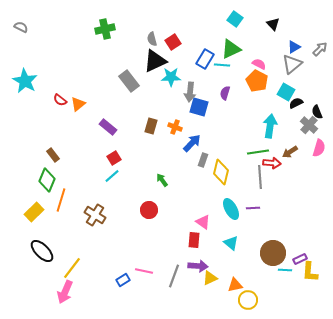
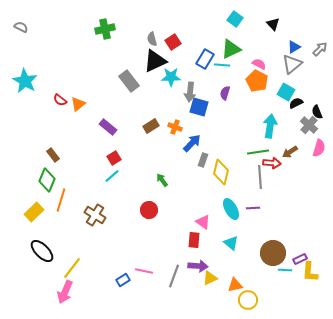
brown rectangle at (151, 126): rotated 42 degrees clockwise
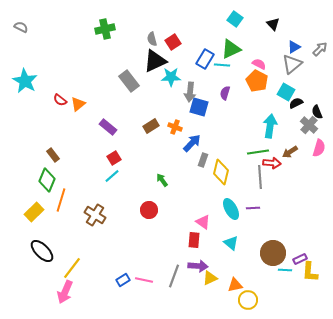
pink line at (144, 271): moved 9 px down
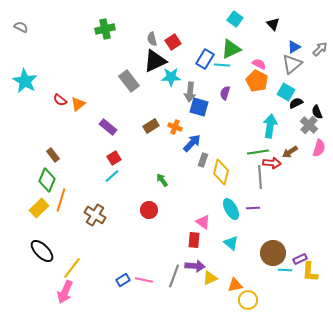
yellow rectangle at (34, 212): moved 5 px right, 4 px up
purple arrow at (198, 266): moved 3 px left
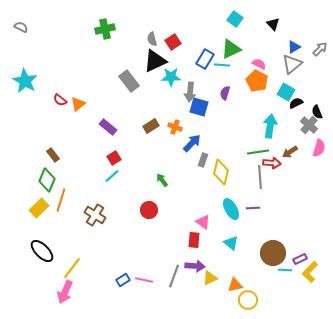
yellow L-shape at (310, 272): rotated 40 degrees clockwise
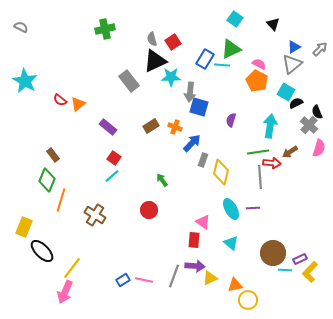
purple semicircle at (225, 93): moved 6 px right, 27 px down
red square at (114, 158): rotated 24 degrees counterclockwise
yellow rectangle at (39, 208): moved 15 px left, 19 px down; rotated 24 degrees counterclockwise
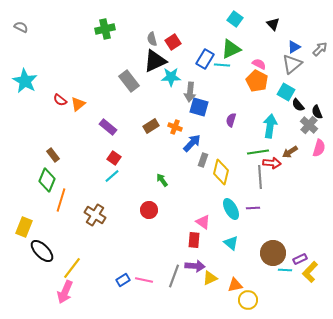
black semicircle at (296, 103): moved 2 px right, 2 px down; rotated 104 degrees counterclockwise
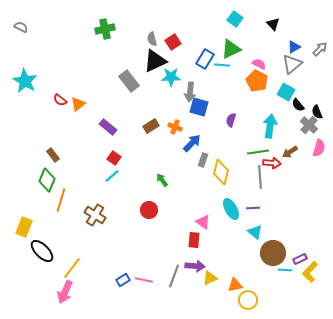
cyan triangle at (231, 243): moved 24 px right, 11 px up
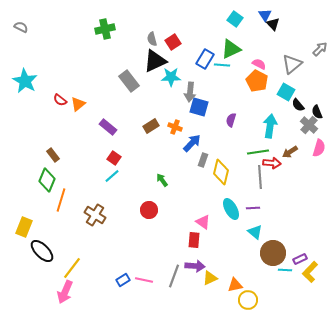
blue triangle at (294, 47): moved 29 px left, 32 px up; rotated 32 degrees counterclockwise
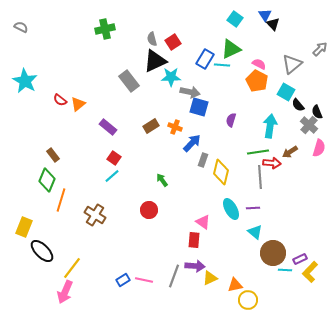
gray arrow at (190, 92): rotated 84 degrees counterclockwise
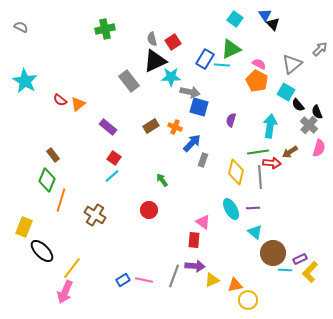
yellow diamond at (221, 172): moved 15 px right
yellow triangle at (210, 278): moved 2 px right, 2 px down
